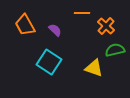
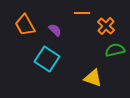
cyan square: moved 2 px left, 3 px up
yellow triangle: moved 1 px left, 10 px down
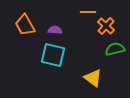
orange line: moved 6 px right, 1 px up
purple semicircle: rotated 40 degrees counterclockwise
green semicircle: moved 1 px up
cyan square: moved 6 px right, 4 px up; rotated 20 degrees counterclockwise
yellow triangle: rotated 18 degrees clockwise
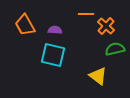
orange line: moved 2 px left, 2 px down
yellow triangle: moved 5 px right, 2 px up
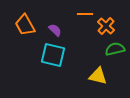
orange line: moved 1 px left
purple semicircle: rotated 40 degrees clockwise
yellow triangle: rotated 24 degrees counterclockwise
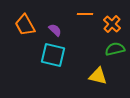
orange cross: moved 6 px right, 2 px up
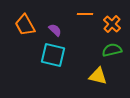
green semicircle: moved 3 px left, 1 px down
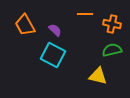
orange cross: rotated 30 degrees counterclockwise
cyan square: rotated 15 degrees clockwise
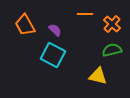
orange cross: rotated 30 degrees clockwise
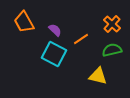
orange line: moved 4 px left, 25 px down; rotated 35 degrees counterclockwise
orange trapezoid: moved 1 px left, 3 px up
cyan square: moved 1 px right, 1 px up
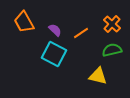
orange line: moved 6 px up
